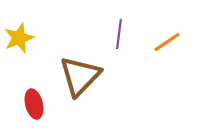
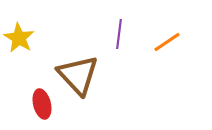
yellow star: rotated 20 degrees counterclockwise
brown triangle: moved 2 px left, 1 px up; rotated 27 degrees counterclockwise
red ellipse: moved 8 px right
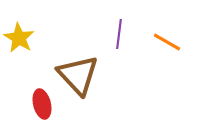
orange line: rotated 64 degrees clockwise
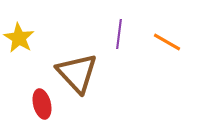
brown triangle: moved 1 px left, 2 px up
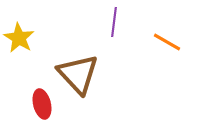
purple line: moved 5 px left, 12 px up
brown triangle: moved 1 px right, 1 px down
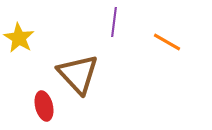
red ellipse: moved 2 px right, 2 px down
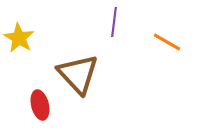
red ellipse: moved 4 px left, 1 px up
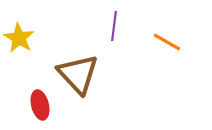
purple line: moved 4 px down
